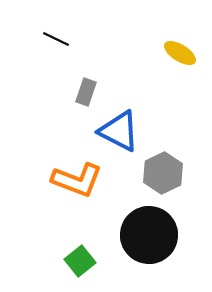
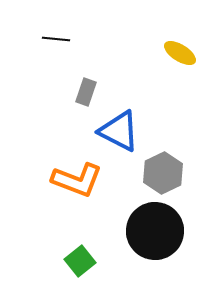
black line: rotated 20 degrees counterclockwise
black circle: moved 6 px right, 4 px up
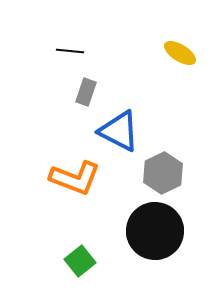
black line: moved 14 px right, 12 px down
orange L-shape: moved 2 px left, 2 px up
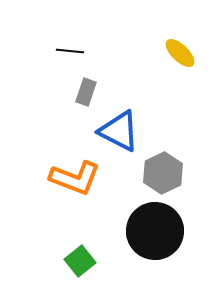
yellow ellipse: rotated 12 degrees clockwise
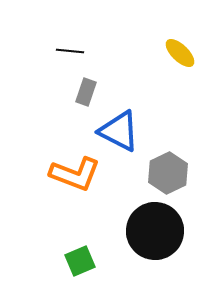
gray hexagon: moved 5 px right
orange L-shape: moved 4 px up
green square: rotated 16 degrees clockwise
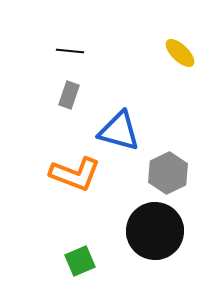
gray rectangle: moved 17 px left, 3 px down
blue triangle: rotated 12 degrees counterclockwise
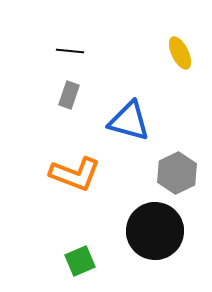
yellow ellipse: rotated 20 degrees clockwise
blue triangle: moved 10 px right, 10 px up
gray hexagon: moved 9 px right
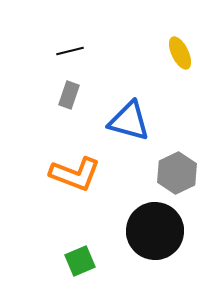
black line: rotated 20 degrees counterclockwise
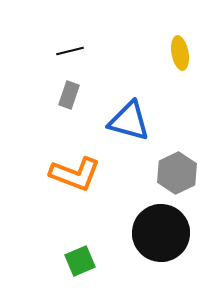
yellow ellipse: rotated 16 degrees clockwise
black circle: moved 6 px right, 2 px down
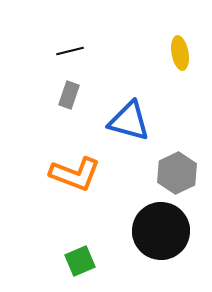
black circle: moved 2 px up
